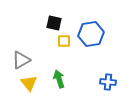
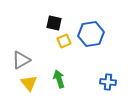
yellow square: rotated 24 degrees counterclockwise
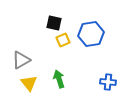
yellow square: moved 1 px left, 1 px up
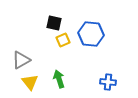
blue hexagon: rotated 15 degrees clockwise
yellow triangle: moved 1 px right, 1 px up
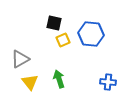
gray triangle: moved 1 px left, 1 px up
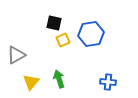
blue hexagon: rotated 15 degrees counterclockwise
gray triangle: moved 4 px left, 4 px up
yellow triangle: moved 1 px right; rotated 18 degrees clockwise
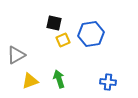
yellow triangle: moved 1 px left, 1 px up; rotated 30 degrees clockwise
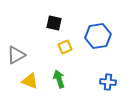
blue hexagon: moved 7 px right, 2 px down
yellow square: moved 2 px right, 7 px down
yellow triangle: rotated 42 degrees clockwise
